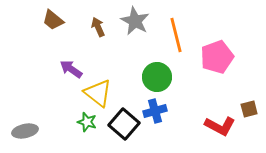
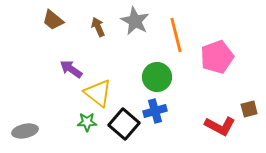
green star: rotated 18 degrees counterclockwise
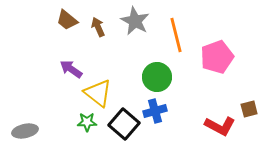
brown trapezoid: moved 14 px right
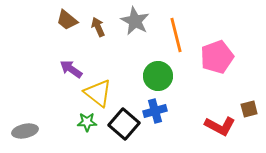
green circle: moved 1 px right, 1 px up
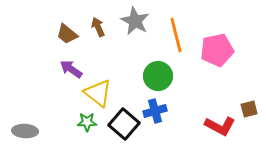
brown trapezoid: moved 14 px down
pink pentagon: moved 7 px up; rotated 8 degrees clockwise
gray ellipse: rotated 15 degrees clockwise
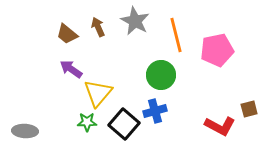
green circle: moved 3 px right, 1 px up
yellow triangle: rotated 32 degrees clockwise
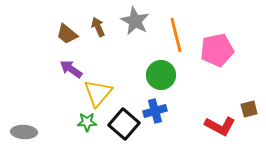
gray ellipse: moved 1 px left, 1 px down
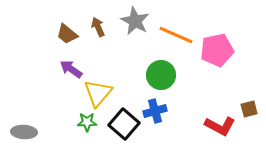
orange line: rotated 52 degrees counterclockwise
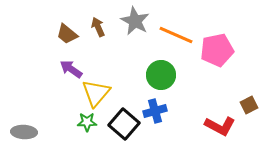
yellow triangle: moved 2 px left
brown square: moved 4 px up; rotated 12 degrees counterclockwise
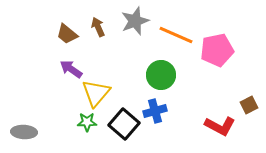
gray star: rotated 24 degrees clockwise
